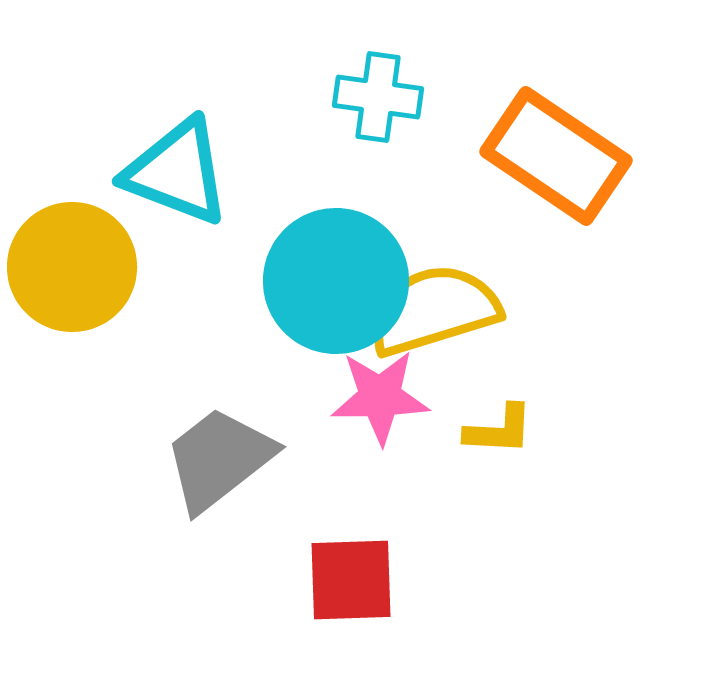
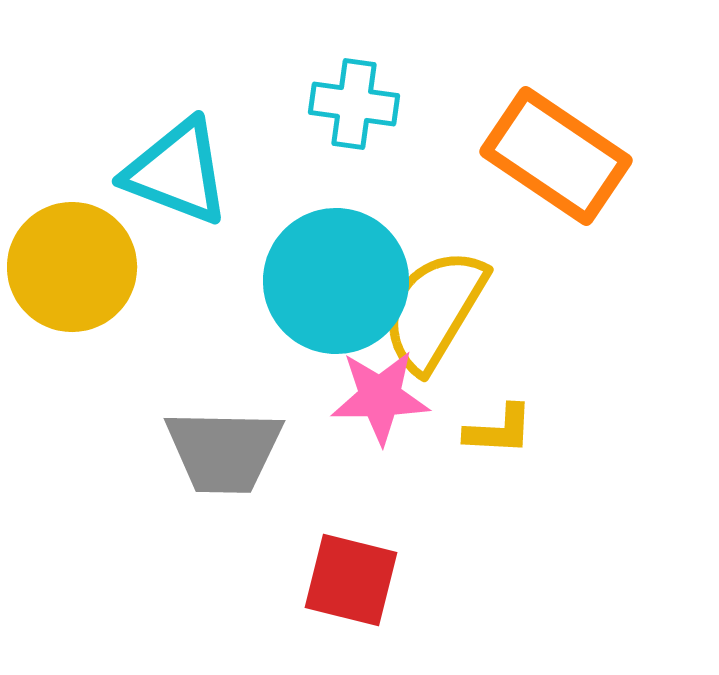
cyan cross: moved 24 px left, 7 px down
yellow semicircle: rotated 42 degrees counterclockwise
gray trapezoid: moved 5 px right, 8 px up; rotated 141 degrees counterclockwise
red square: rotated 16 degrees clockwise
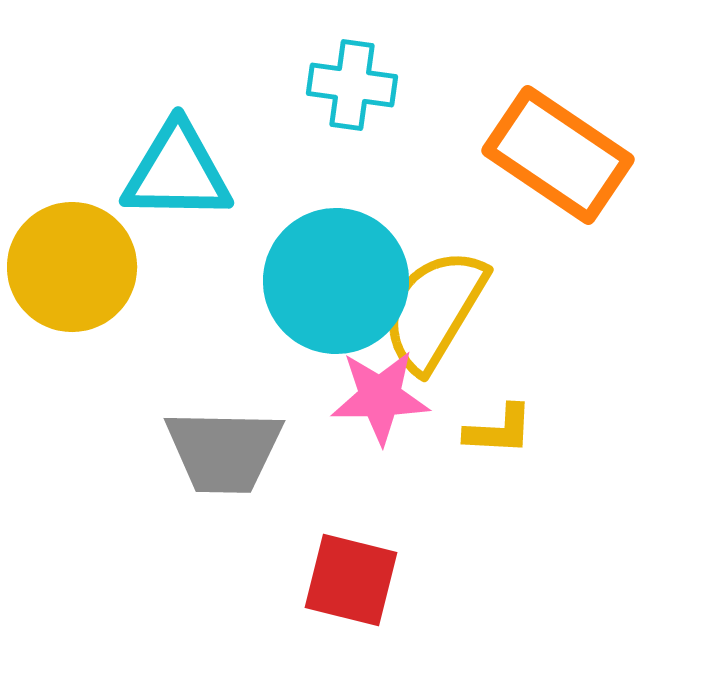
cyan cross: moved 2 px left, 19 px up
orange rectangle: moved 2 px right, 1 px up
cyan triangle: rotated 20 degrees counterclockwise
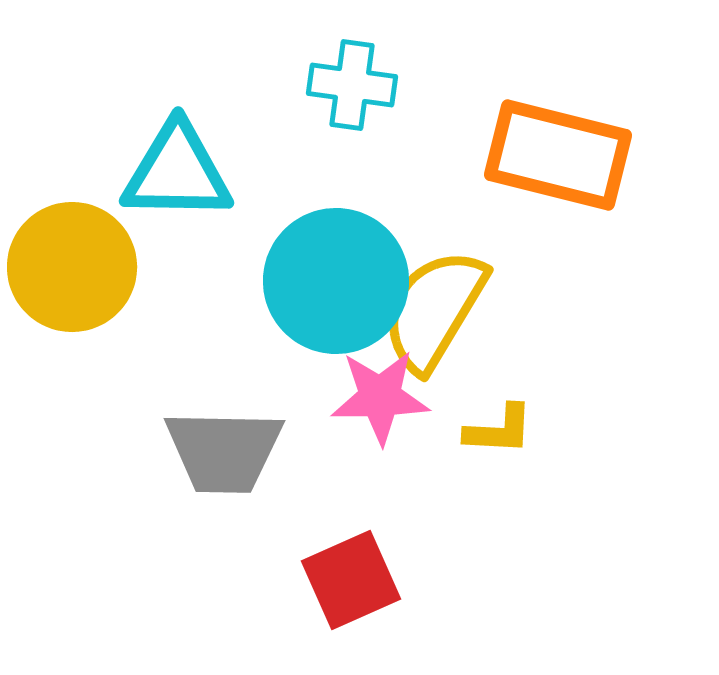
orange rectangle: rotated 20 degrees counterclockwise
red square: rotated 38 degrees counterclockwise
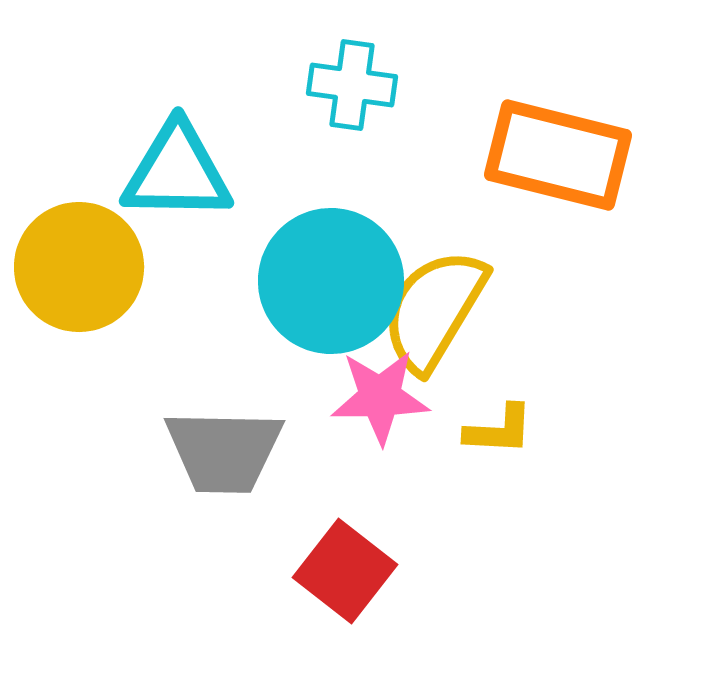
yellow circle: moved 7 px right
cyan circle: moved 5 px left
red square: moved 6 px left, 9 px up; rotated 28 degrees counterclockwise
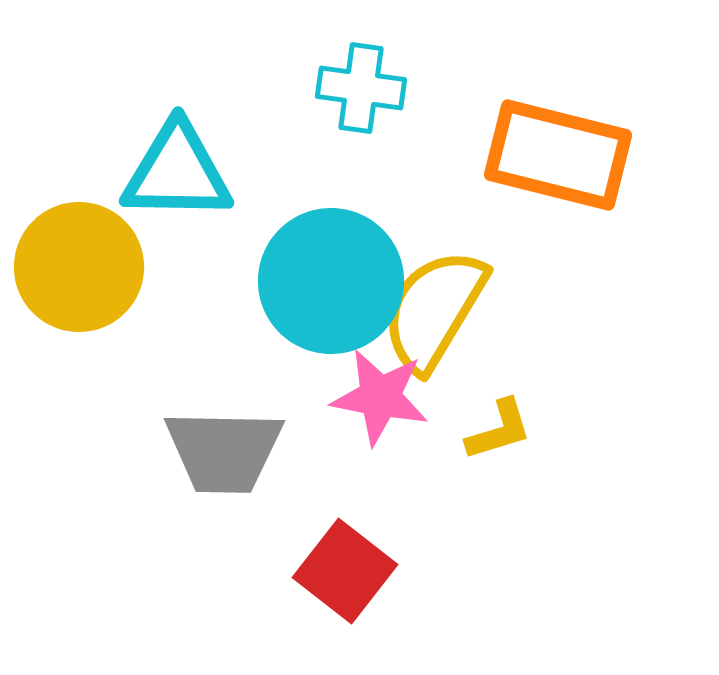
cyan cross: moved 9 px right, 3 px down
pink star: rotated 12 degrees clockwise
yellow L-shape: rotated 20 degrees counterclockwise
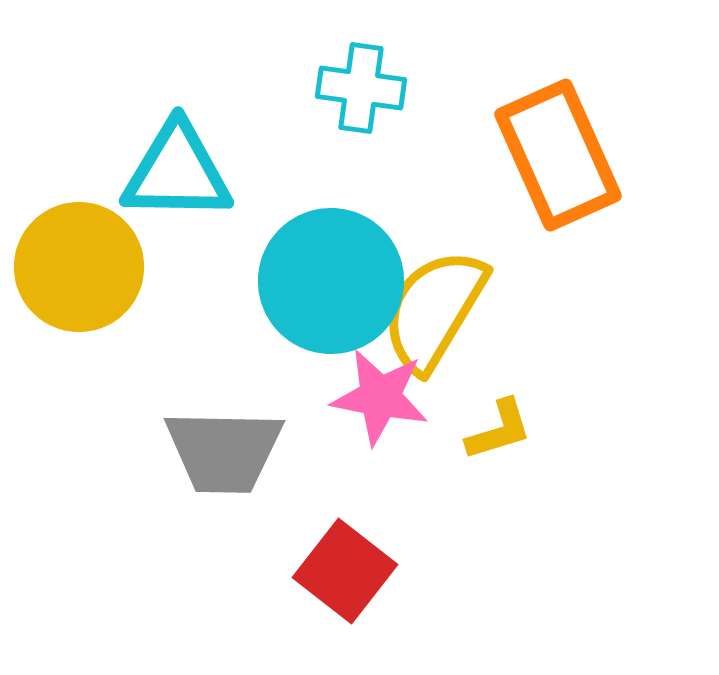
orange rectangle: rotated 52 degrees clockwise
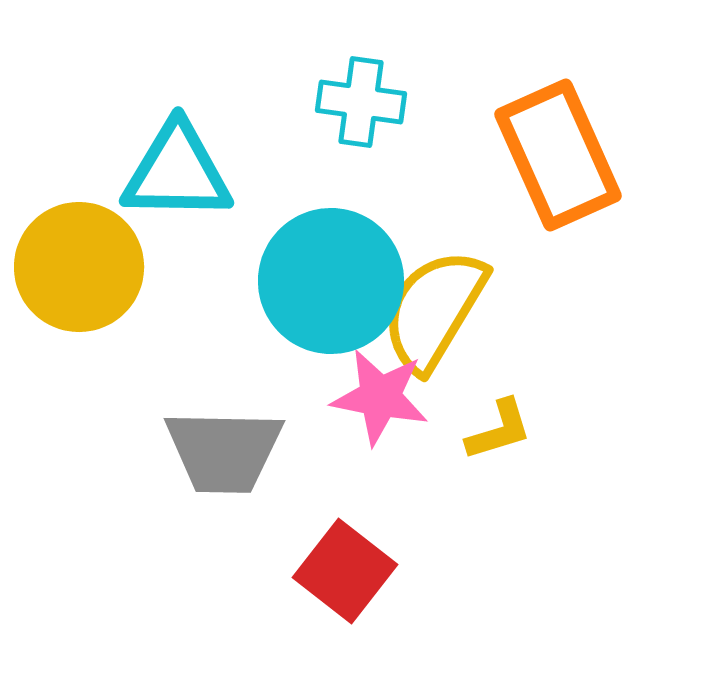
cyan cross: moved 14 px down
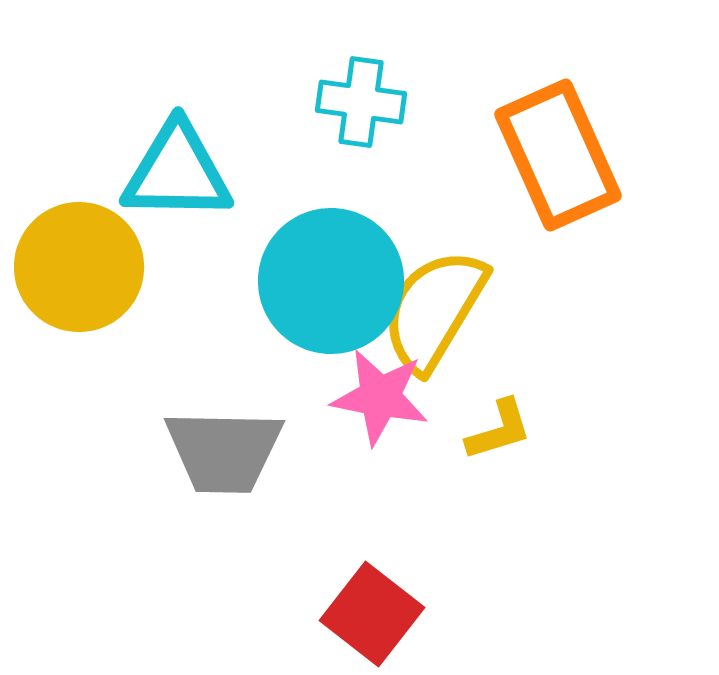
red square: moved 27 px right, 43 px down
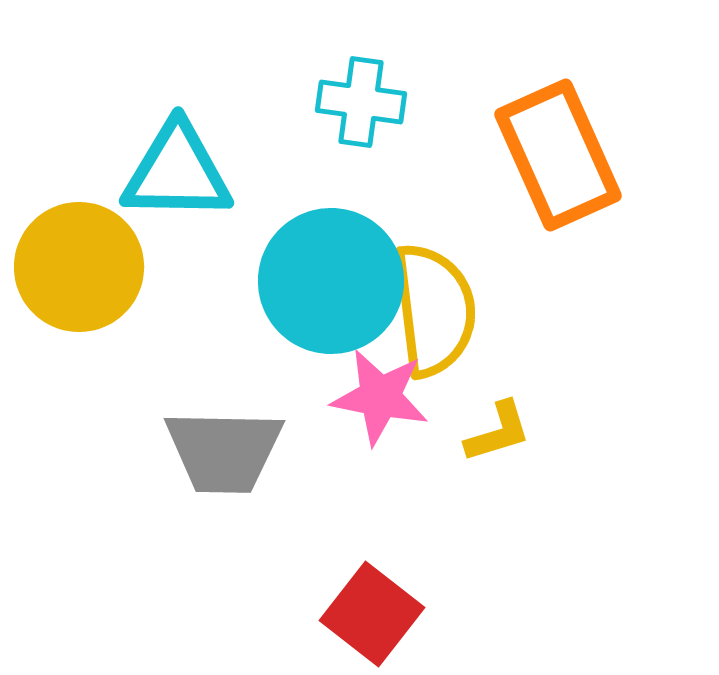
yellow semicircle: rotated 142 degrees clockwise
yellow L-shape: moved 1 px left, 2 px down
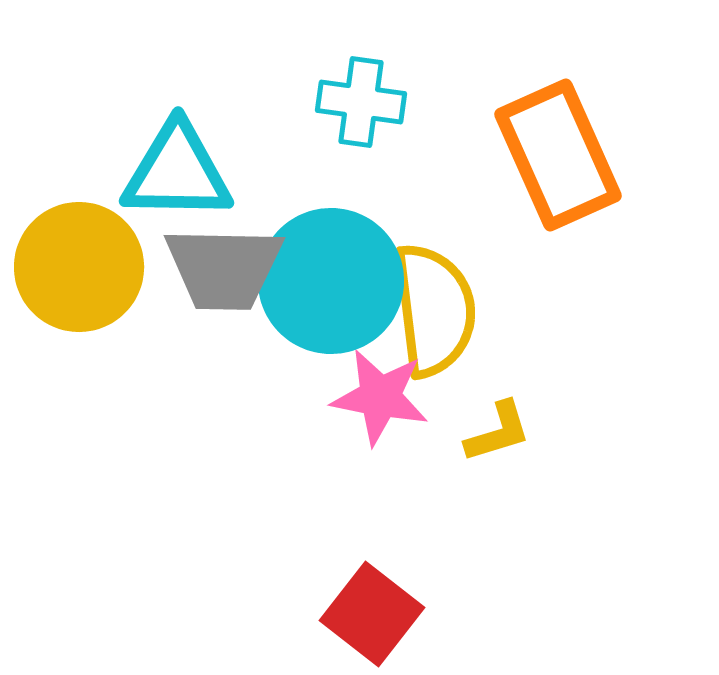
gray trapezoid: moved 183 px up
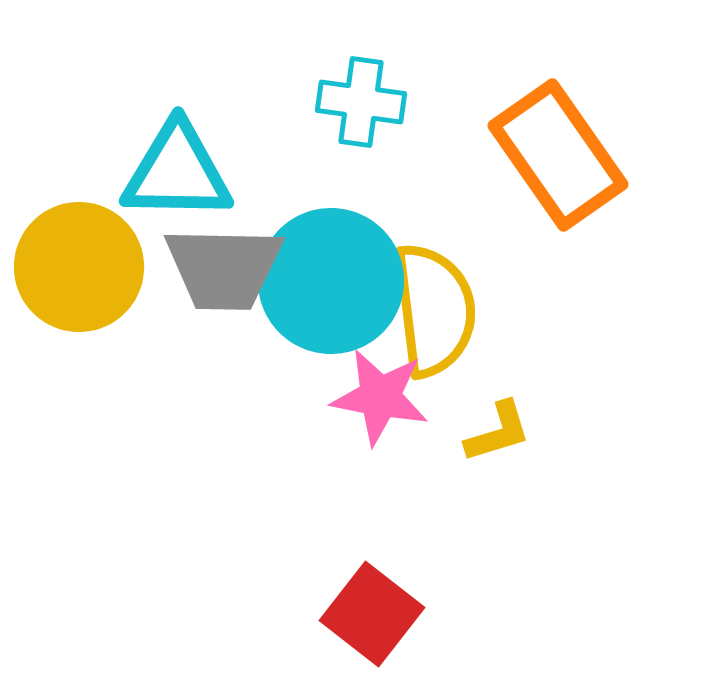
orange rectangle: rotated 11 degrees counterclockwise
